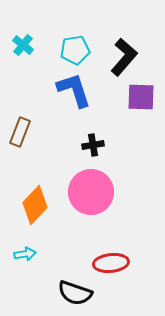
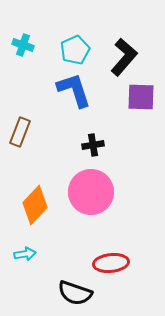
cyan cross: rotated 20 degrees counterclockwise
cyan pentagon: rotated 16 degrees counterclockwise
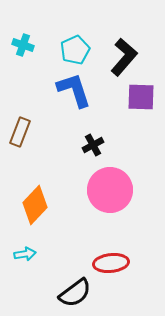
black cross: rotated 20 degrees counterclockwise
pink circle: moved 19 px right, 2 px up
black semicircle: rotated 56 degrees counterclockwise
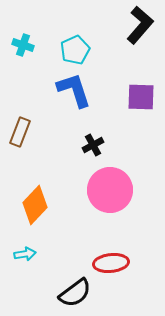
black L-shape: moved 16 px right, 32 px up
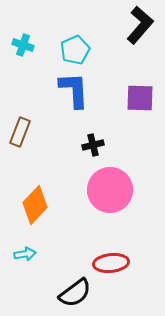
blue L-shape: rotated 15 degrees clockwise
purple square: moved 1 px left, 1 px down
black cross: rotated 15 degrees clockwise
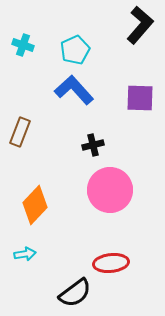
blue L-shape: rotated 39 degrees counterclockwise
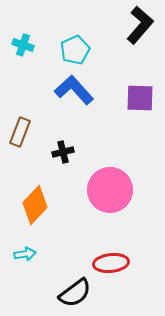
black cross: moved 30 px left, 7 px down
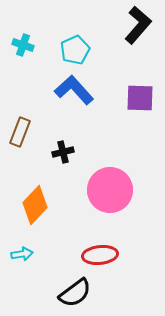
black L-shape: moved 2 px left
cyan arrow: moved 3 px left
red ellipse: moved 11 px left, 8 px up
